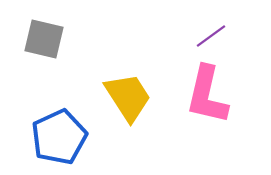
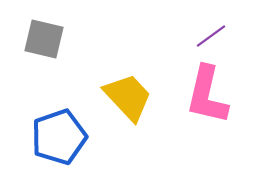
yellow trapezoid: rotated 10 degrees counterclockwise
blue pentagon: rotated 6 degrees clockwise
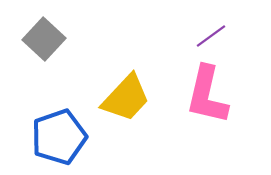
gray square: rotated 30 degrees clockwise
yellow trapezoid: moved 2 px left, 1 px down; rotated 86 degrees clockwise
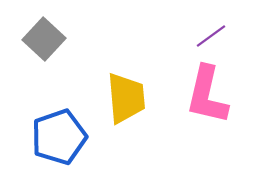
yellow trapezoid: rotated 48 degrees counterclockwise
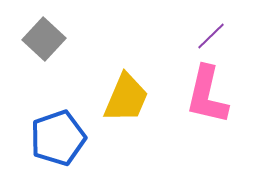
purple line: rotated 8 degrees counterclockwise
yellow trapezoid: rotated 28 degrees clockwise
blue pentagon: moved 1 px left, 1 px down
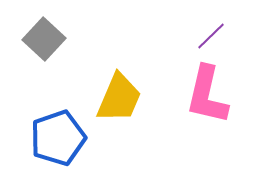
yellow trapezoid: moved 7 px left
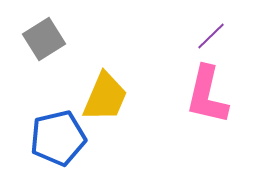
gray square: rotated 15 degrees clockwise
yellow trapezoid: moved 14 px left, 1 px up
blue pentagon: rotated 6 degrees clockwise
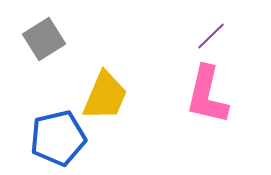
yellow trapezoid: moved 1 px up
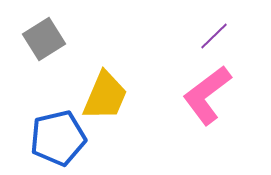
purple line: moved 3 px right
pink L-shape: rotated 40 degrees clockwise
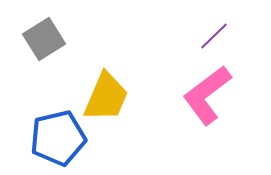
yellow trapezoid: moved 1 px right, 1 px down
